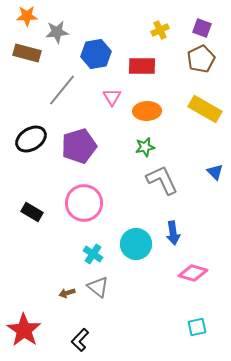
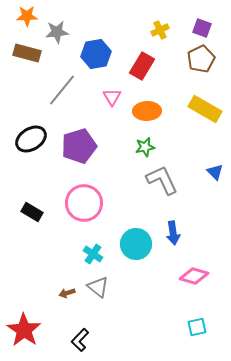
red rectangle: rotated 60 degrees counterclockwise
pink diamond: moved 1 px right, 3 px down
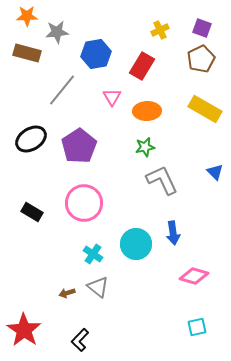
purple pentagon: rotated 16 degrees counterclockwise
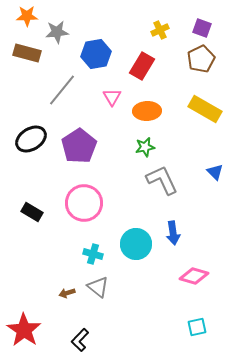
cyan cross: rotated 18 degrees counterclockwise
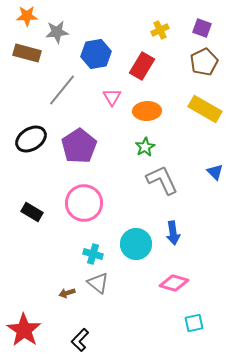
brown pentagon: moved 3 px right, 3 px down
green star: rotated 18 degrees counterclockwise
pink diamond: moved 20 px left, 7 px down
gray triangle: moved 4 px up
cyan square: moved 3 px left, 4 px up
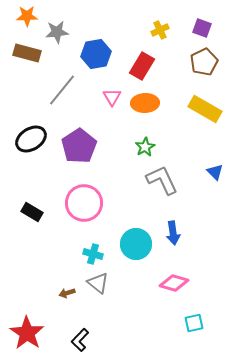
orange ellipse: moved 2 px left, 8 px up
red star: moved 3 px right, 3 px down
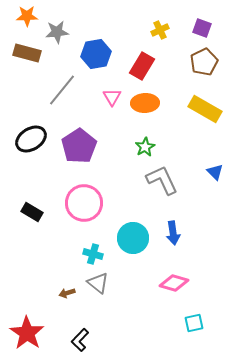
cyan circle: moved 3 px left, 6 px up
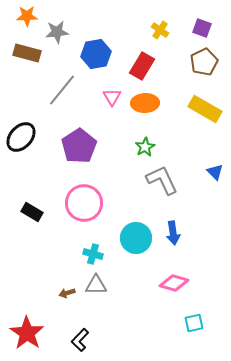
yellow cross: rotated 30 degrees counterclockwise
black ellipse: moved 10 px left, 2 px up; rotated 16 degrees counterclockwise
cyan circle: moved 3 px right
gray triangle: moved 2 px left, 2 px down; rotated 40 degrees counterclockwise
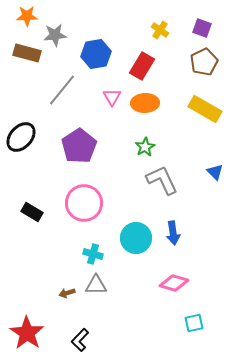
gray star: moved 2 px left, 3 px down
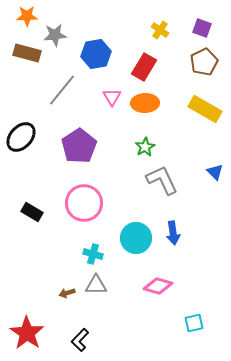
red rectangle: moved 2 px right, 1 px down
pink diamond: moved 16 px left, 3 px down
